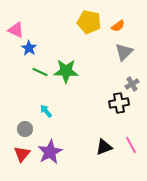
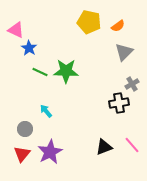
pink line: moved 1 px right; rotated 12 degrees counterclockwise
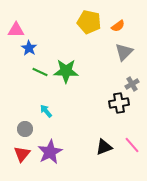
pink triangle: rotated 24 degrees counterclockwise
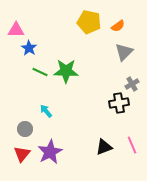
pink line: rotated 18 degrees clockwise
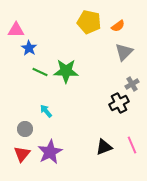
black cross: rotated 18 degrees counterclockwise
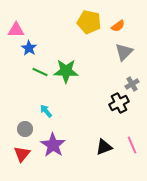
purple star: moved 3 px right, 7 px up; rotated 10 degrees counterclockwise
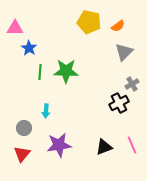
pink triangle: moved 1 px left, 2 px up
green line: rotated 70 degrees clockwise
cyan arrow: rotated 136 degrees counterclockwise
gray circle: moved 1 px left, 1 px up
purple star: moved 6 px right; rotated 30 degrees clockwise
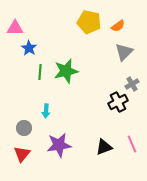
green star: rotated 15 degrees counterclockwise
black cross: moved 1 px left, 1 px up
pink line: moved 1 px up
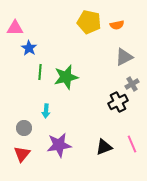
orange semicircle: moved 1 px left, 1 px up; rotated 24 degrees clockwise
gray triangle: moved 5 px down; rotated 18 degrees clockwise
green star: moved 6 px down
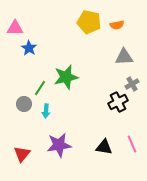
gray triangle: rotated 24 degrees clockwise
green line: moved 16 px down; rotated 28 degrees clockwise
gray circle: moved 24 px up
black triangle: rotated 30 degrees clockwise
